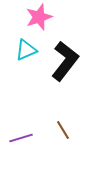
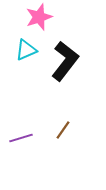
brown line: rotated 66 degrees clockwise
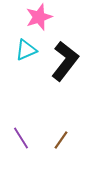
brown line: moved 2 px left, 10 px down
purple line: rotated 75 degrees clockwise
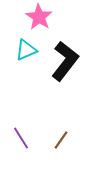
pink star: rotated 20 degrees counterclockwise
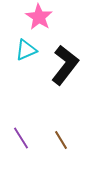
black L-shape: moved 4 px down
brown line: rotated 66 degrees counterclockwise
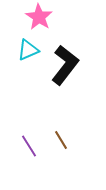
cyan triangle: moved 2 px right
purple line: moved 8 px right, 8 px down
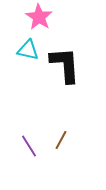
cyan triangle: rotated 35 degrees clockwise
black L-shape: rotated 42 degrees counterclockwise
brown line: rotated 60 degrees clockwise
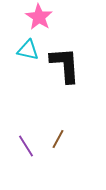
brown line: moved 3 px left, 1 px up
purple line: moved 3 px left
